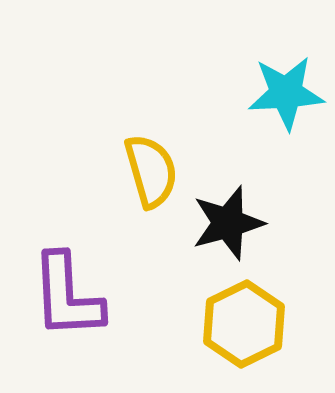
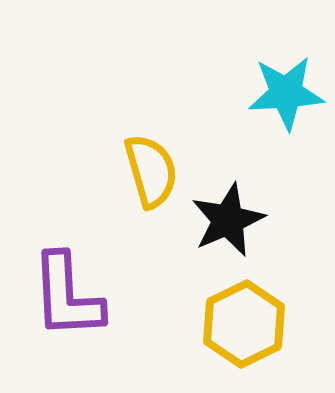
black star: moved 3 px up; rotated 8 degrees counterclockwise
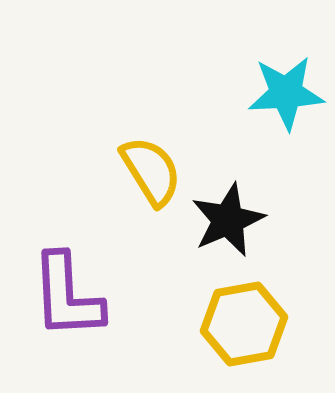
yellow semicircle: rotated 16 degrees counterclockwise
yellow hexagon: rotated 16 degrees clockwise
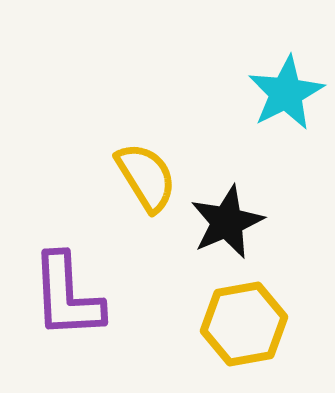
cyan star: rotated 24 degrees counterclockwise
yellow semicircle: moved 5 px left, 6 px down
black star: moved 1 px left, 2 px down
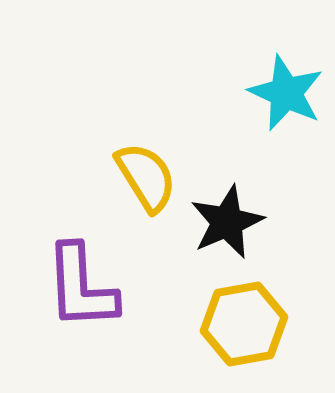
cyan star: rotated 20 degrees counterclockwise
purple L-shape: moved 14 px right, 9 px up
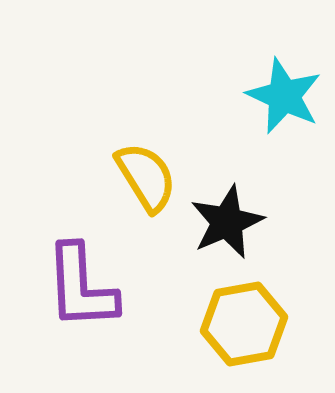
cyan star: moved 2 px left, 3 px down
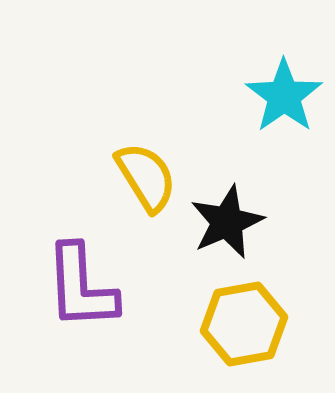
cyan star: rotated 12 degrees clockwise
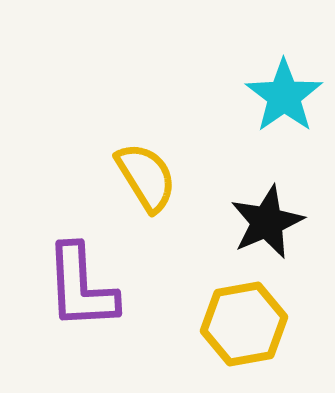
black star: moved 40 px right
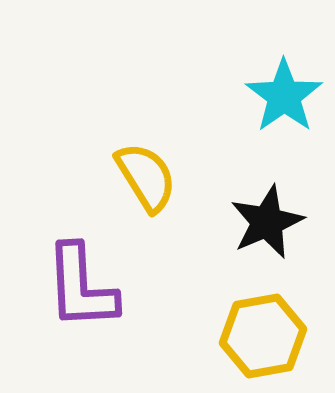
yellow hexagon: moved 19 px right, 12 px down
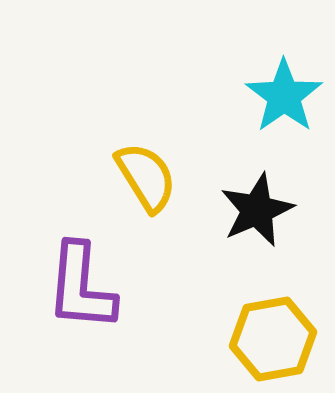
black star: moved 10 px left, 12 px up
purple L-shape: rotated 8 degrees clockwise
yellow hexagon: moved 10 px right, 3 px down
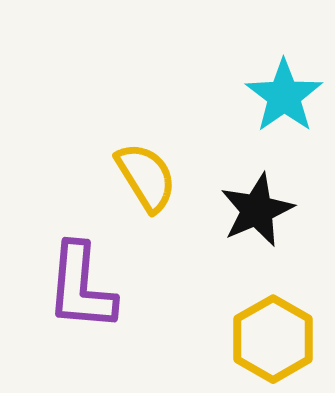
yellow hexagon: rotated 20 degrees counterclockwise
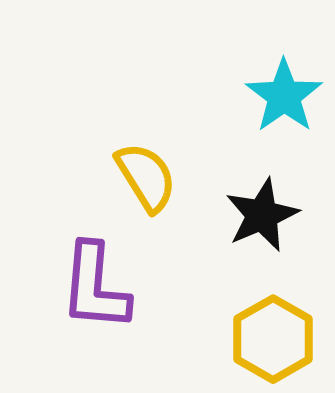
black star: moved 5 px right, 5 px down
purple L-shape: moved 14 px right
